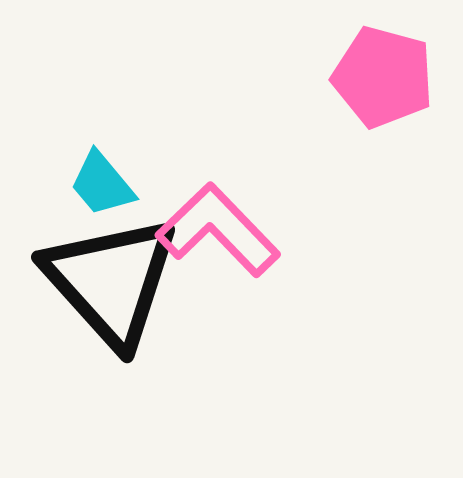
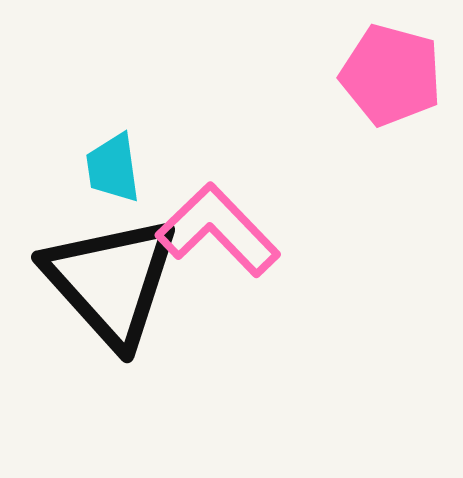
pink pentagon: moved 8 px right, 2 px up
cyan trapezoid: moved 11 px right, 16 px up; rotated 32 degrees clockwise
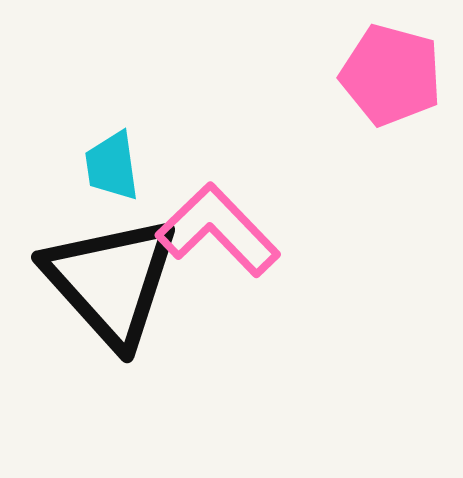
cyan trapezoid: moved 1 px left, 2 px up
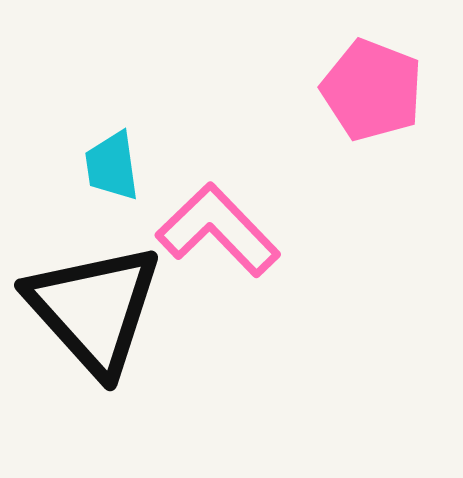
pink pentagon: moved 19 px left, 15 px down; rotated 6 degrees clockwise
black triangle: moved 17 px left, 28 px down
